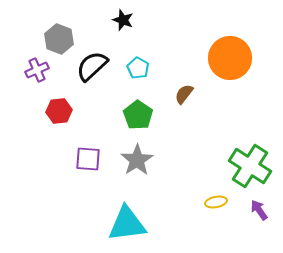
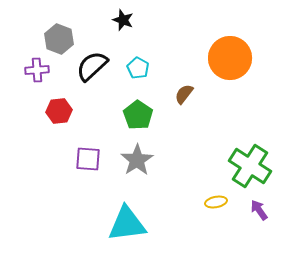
purple cross: rotated 20 degrees clockwise
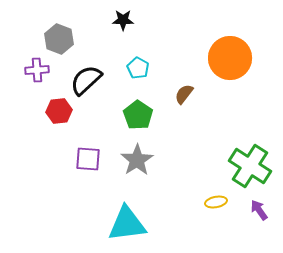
black star: rotated 20 degrees counterclockwise
black semicircle: moved 6 px left, 14 px down
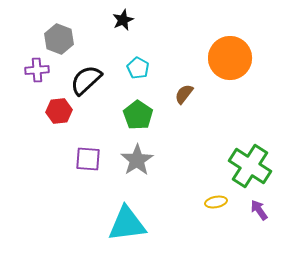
black star: rotated 25 degrees counterclockwise
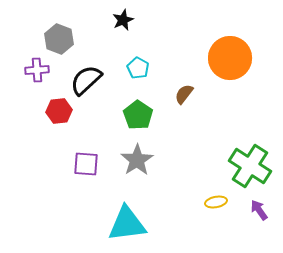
purple square: moved 2 px left, 5 px down
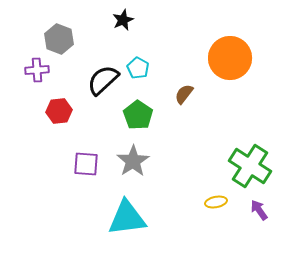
black semicircle: moved 17 px right
gray star: moved 4 px left, 1 px down
cyan triangle: moved 6 px up
